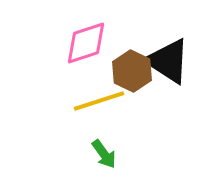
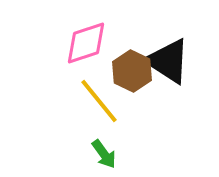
yellow line: rotated 69 degrees clockwise
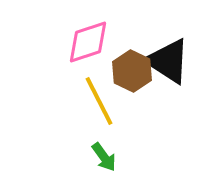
pink diamond: moved 2 px right, 1 px up
yellow line: rotated 12 degrees clockwise
green arrow: moved 3 px down
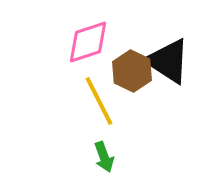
green arrow: rotated 16 degrees clockwise
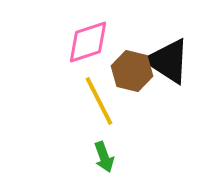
brown hexagon: rotated 12 degrees counterclockwise
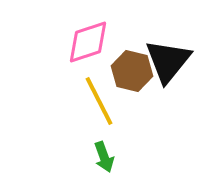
black triangle: rotated 36 degrees clockwise
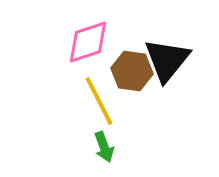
black triangle: moved 1 px left, 1 px up
brown hexagon: rotated 6 degrees counterclockwise
green arrow: moved 10 px up
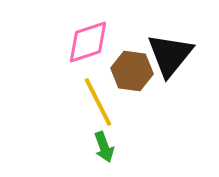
black triangle: moved 3 px right, 5 px up
yellow line: moved 1 px left, 1 px down
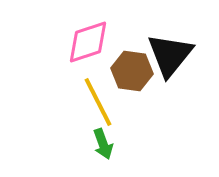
green arrow: moved 1 px left, 3 px up
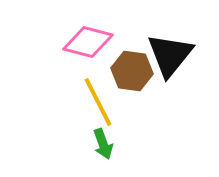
pink diamond: rotated 33 degrees clockwise
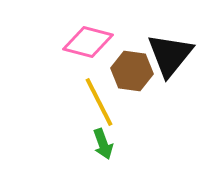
yellow line: moved 1 px right
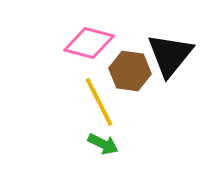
pink diamond: moved 1 px right, 1 px down
brown hexagon: moved 2 px left
green arrow: rotated 44 degrees counterclockwise
